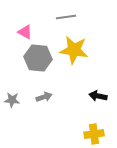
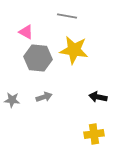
gray line: moved 1 px right, 1 px up; rotated 18 degrees clockwise
pink triangle: moved 1 px right
black arrow: moved 1 px down
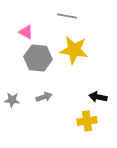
yellow cross: moved 7 px left, 13 px up
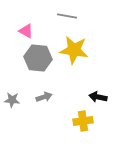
pink triangle: moved 1 px up
yellow cross: moved 4 px left
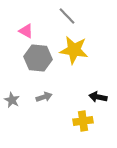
gray line: rotated 36 degrees clockwise
gray star: rotated 21 degrees clockwise
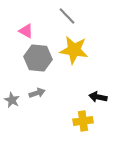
gray arrow: moved 7 px left, 4 px up
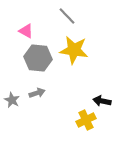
black arrow: moved 4 px right, 4 px down
yellow cross: moved 3 px right, 1 px up; rotated 18 degrees counterclockwise
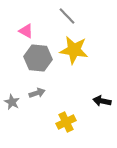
gray star: moved 2 px down
yellow cross: moved 20 px left, 2 px down
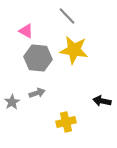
gray star: rotated 14 degrees clockwise
yellow cross: rotated 12 degrees clockwise
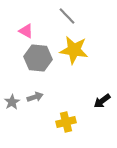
gray arrow: moved 2 px left, 4 px down
black arrow: rotated 48 degrees counterclockwise
